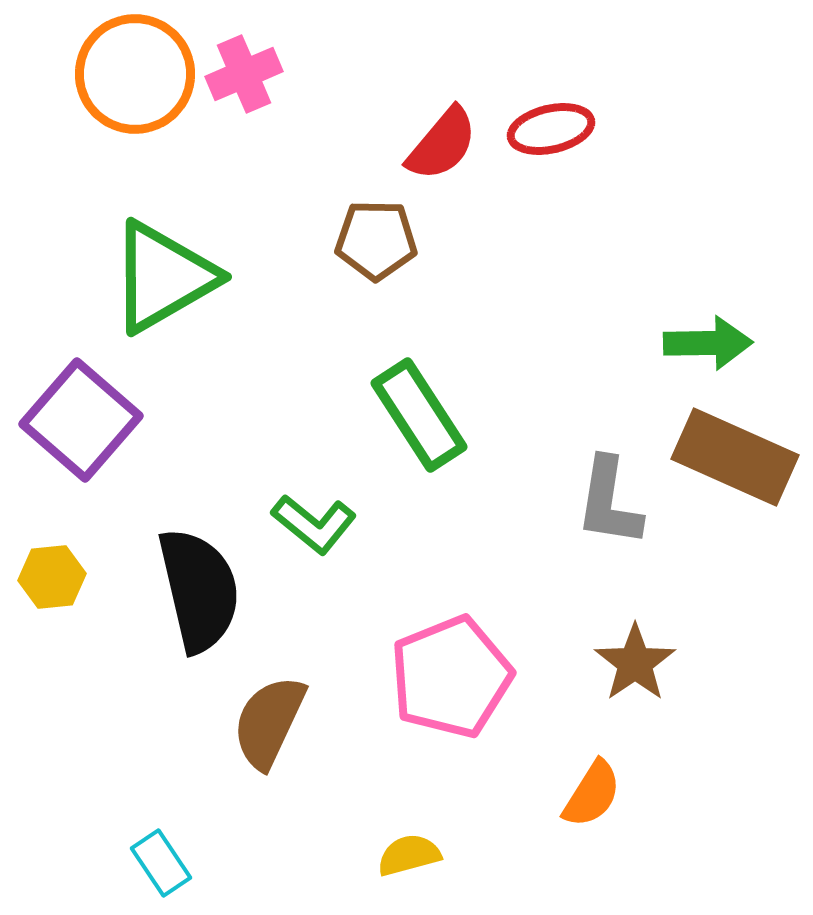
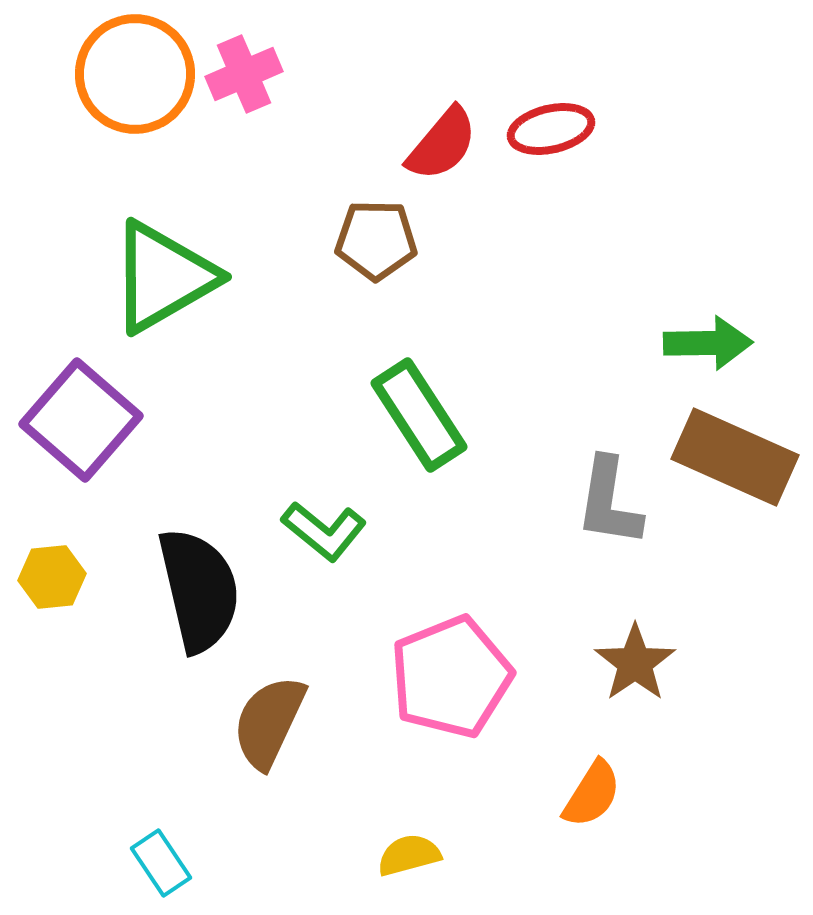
green L-shape: moved 10 px right, 7 px down
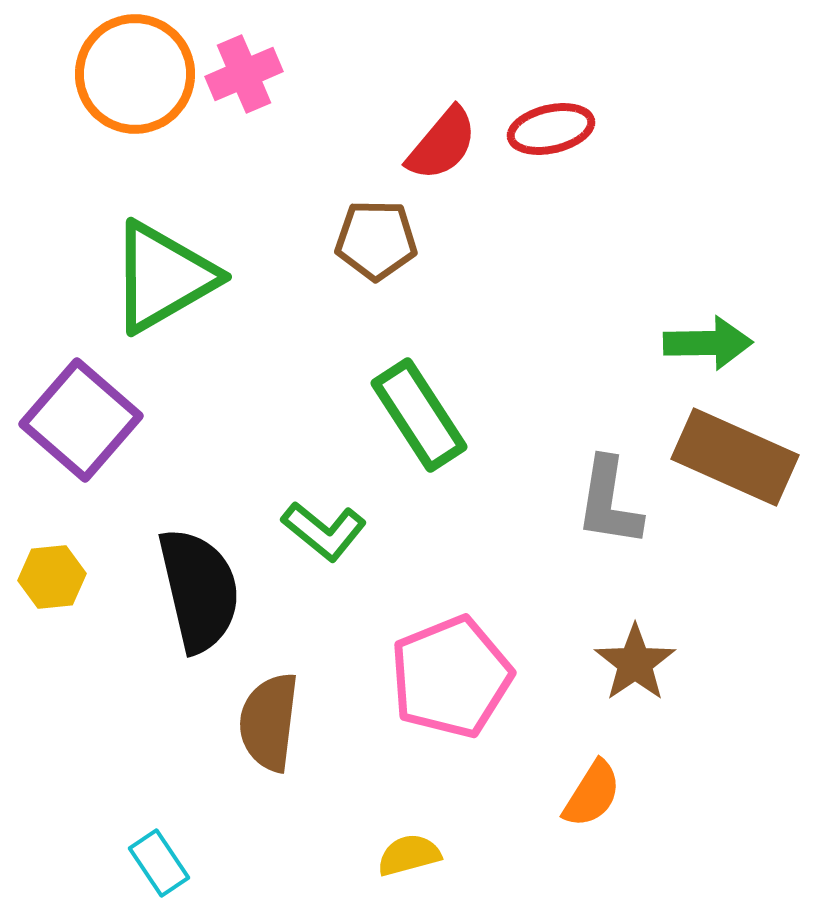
brown semicircle: rotated 18 degrees counterclockwise
cyan rectangle: moved 2 px left
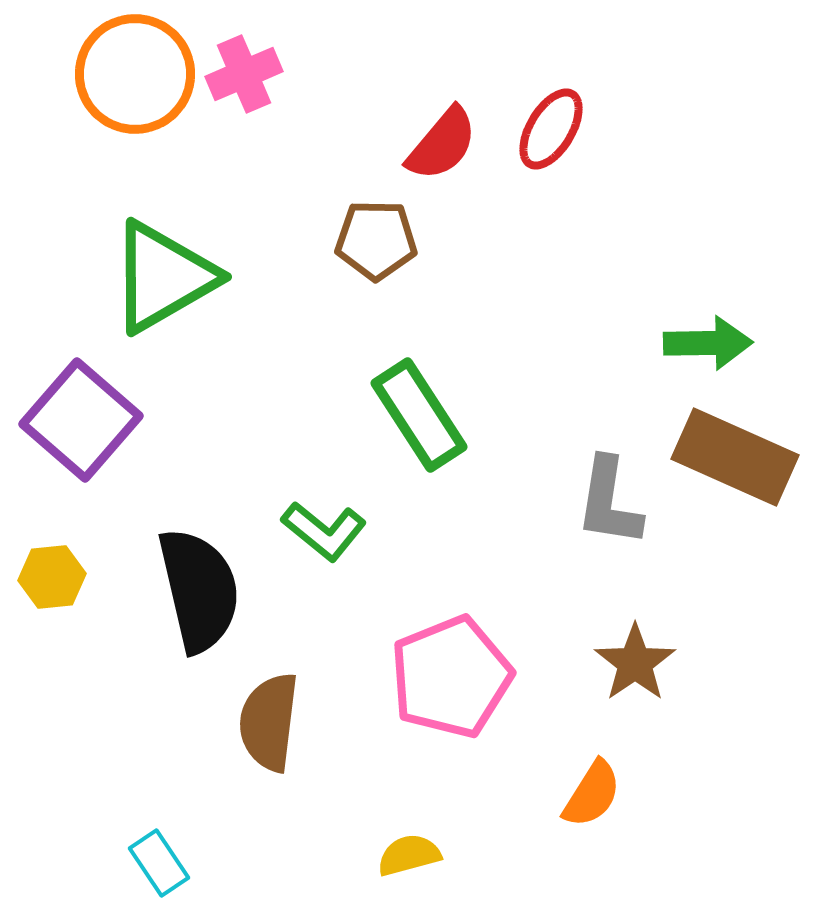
red ellipse: rotated 46 degrees counterclockwise
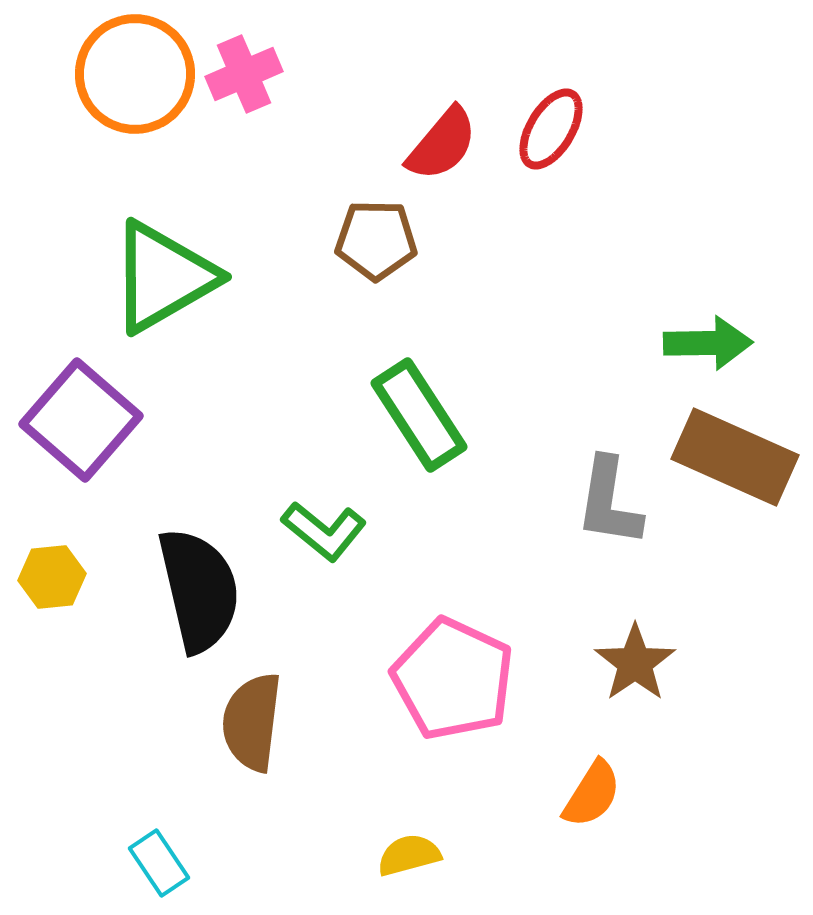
pink pentagon: moved 2 px right, 2 px down; rotated 25 degrees counterclockwise
brown semicircle: moved 17 px left
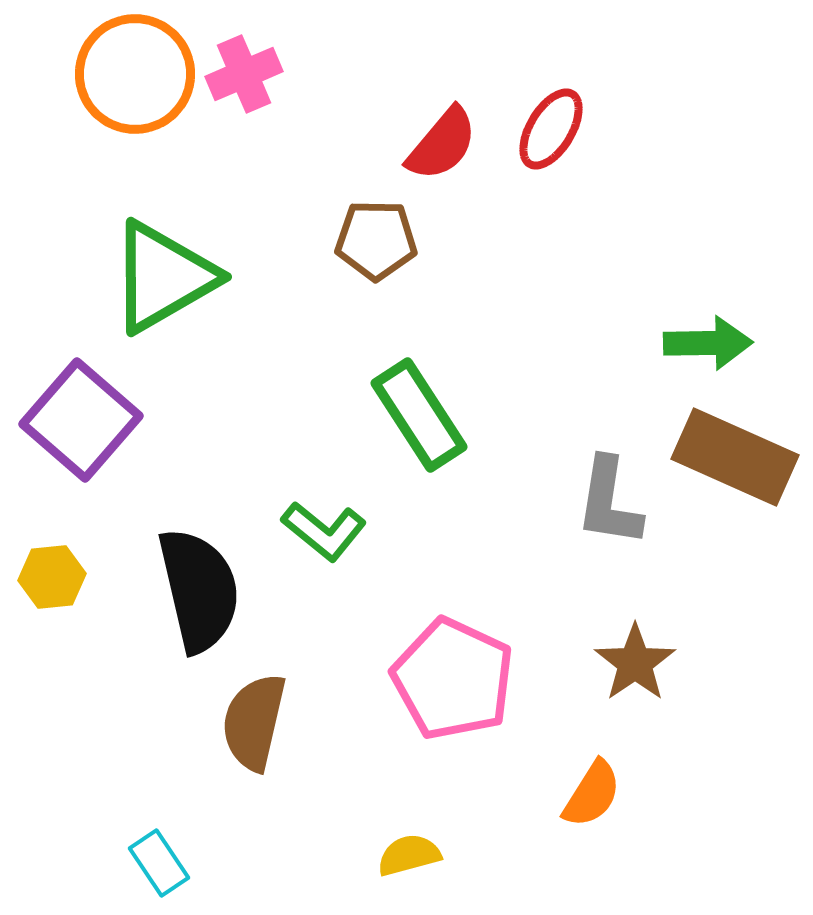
brown semicircle: moved 2 px right; rotated 6 degrees clockwise
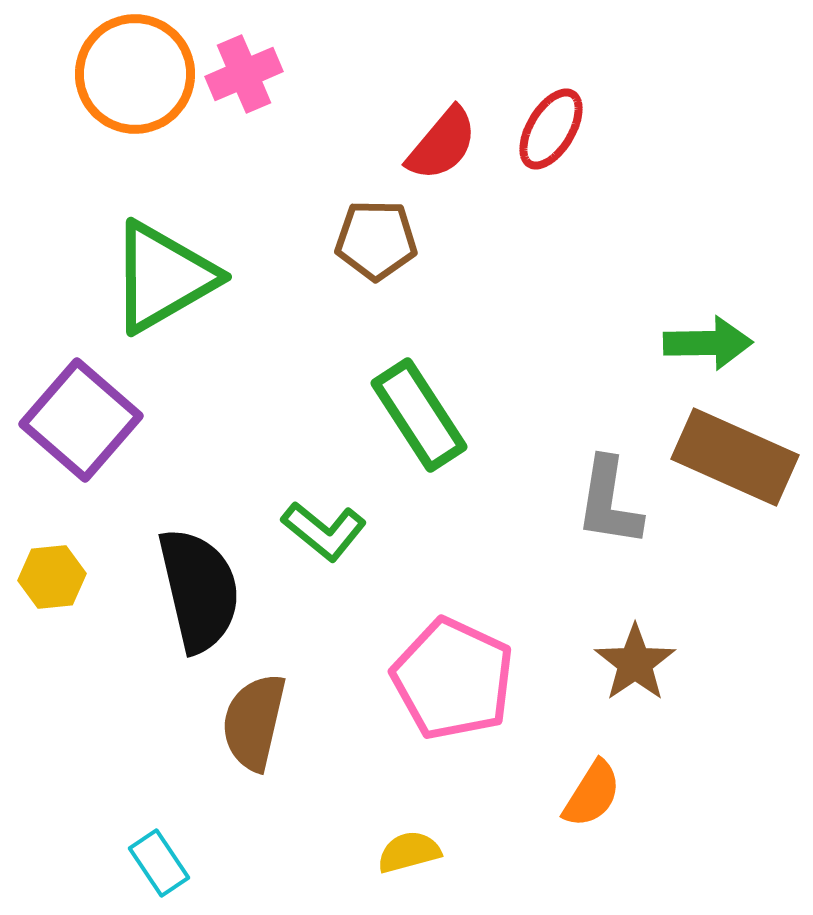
yellow semicircle: moved 3 px up
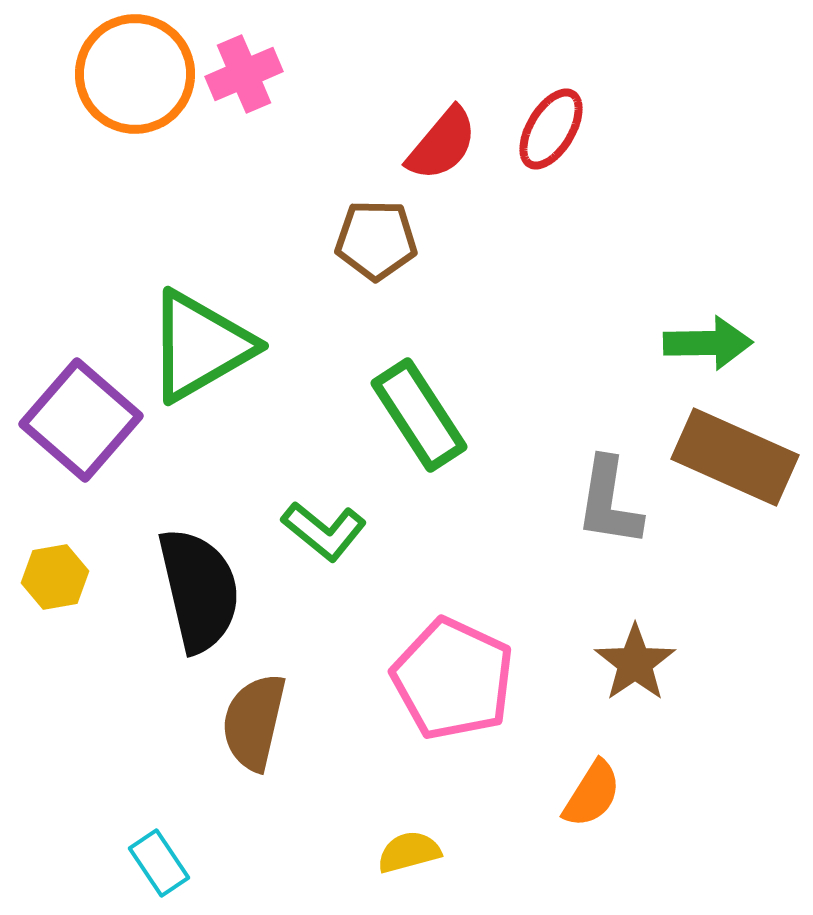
green triangle: moved 37 px right, 69 px down
yellow hexagon: moved 3 px right; rotated 4 degrees counterclockwise
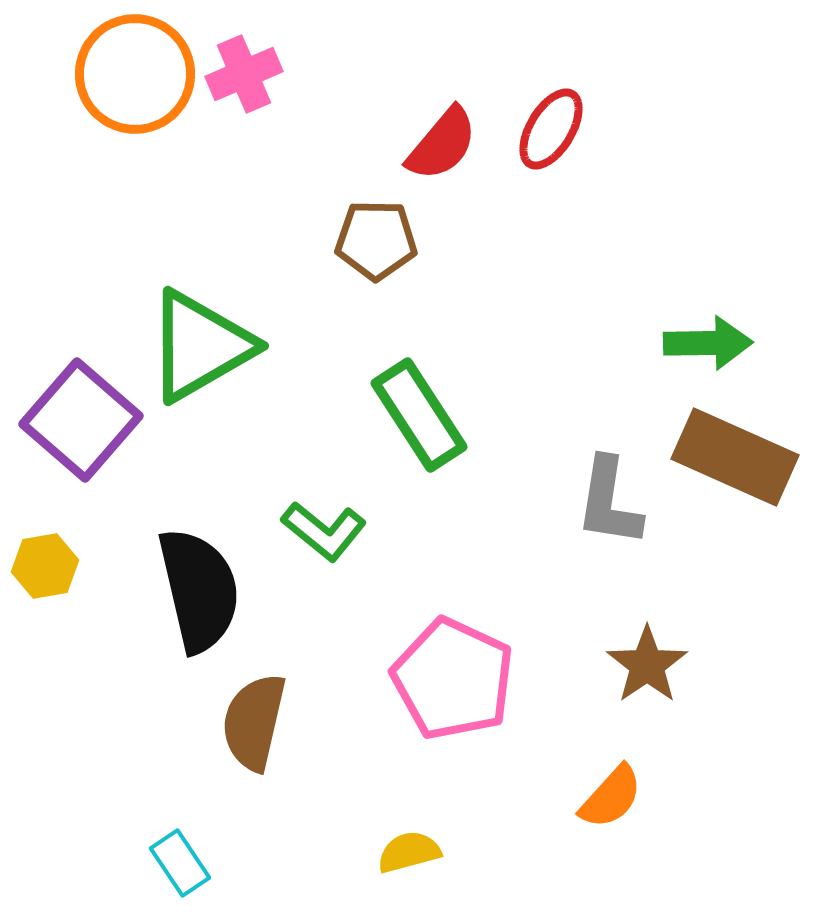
yellow hexagon: moved 10 px left, 11 px up
brown star: moved 12 px right, 2 px down
orange semicircle: moved 19 px right, 3 px down; rotated 10 degrees clockwise
cyan rectangle: moved 21 px right
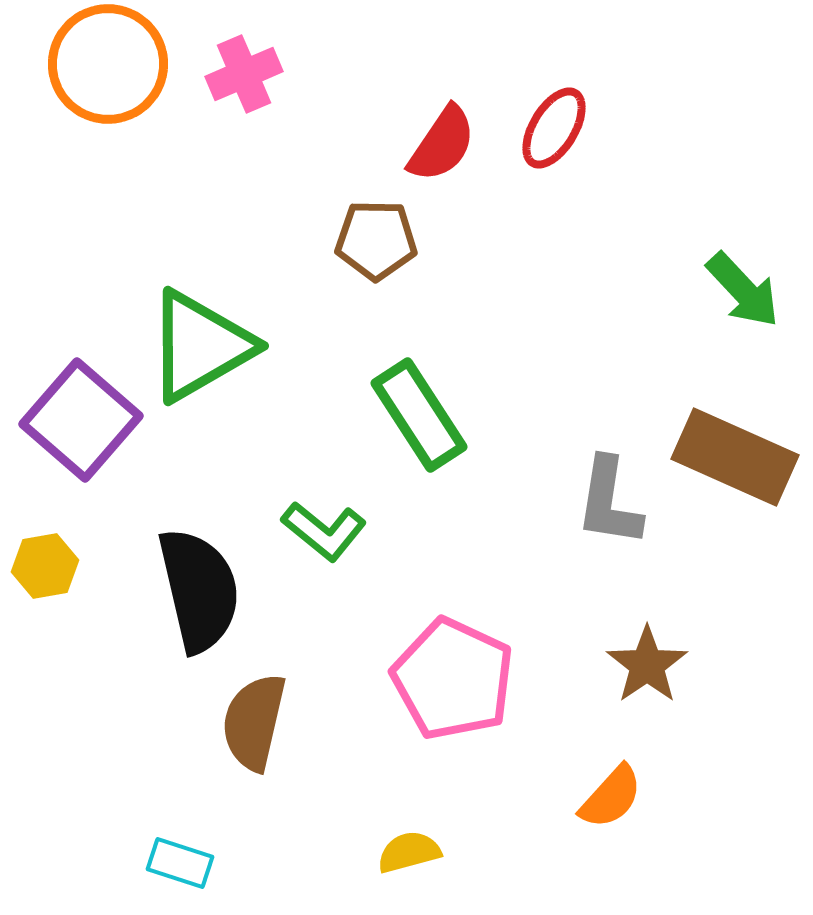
orange circle: moved 27 px left, 10 px up
red ellipse: moved 3 px right, 1 px up
red semicircle: rotated 6 degrees counterclockwise
green arrow: moved 35 px right, 53 px up; rotated 48 degrees clockwise
cyan rectangle: rotated 38 degrees counterclockwise
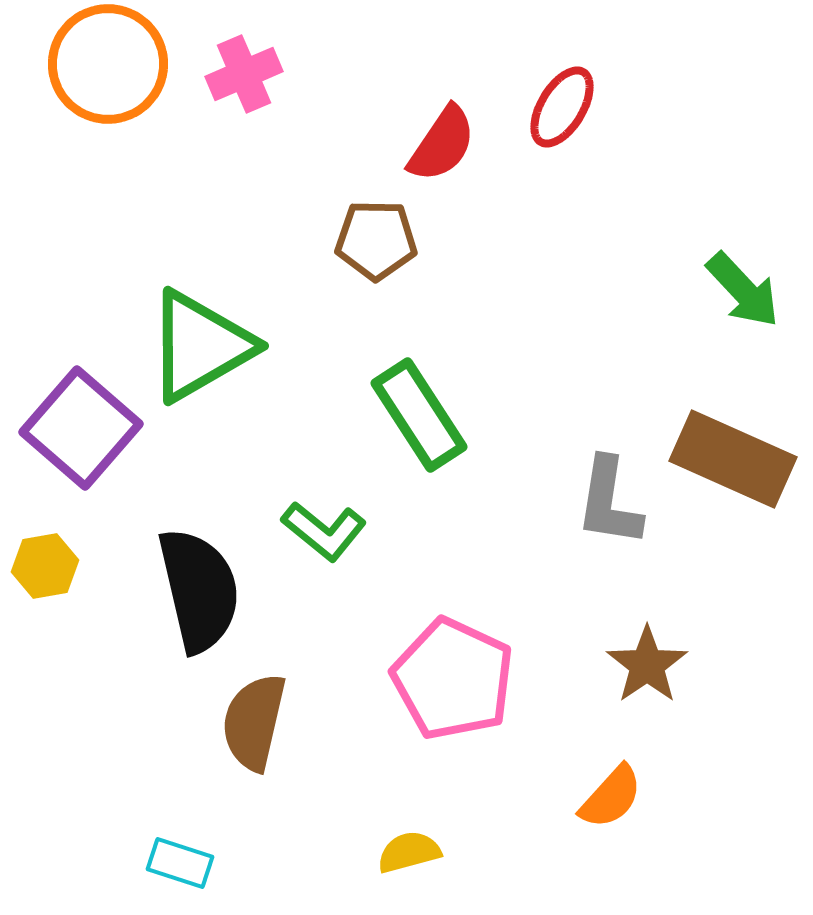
red ellipse: moved 8 px right, 21 px up
purple square: moved 8 px down
brown rectangle: moved 2 px left, 2 px down
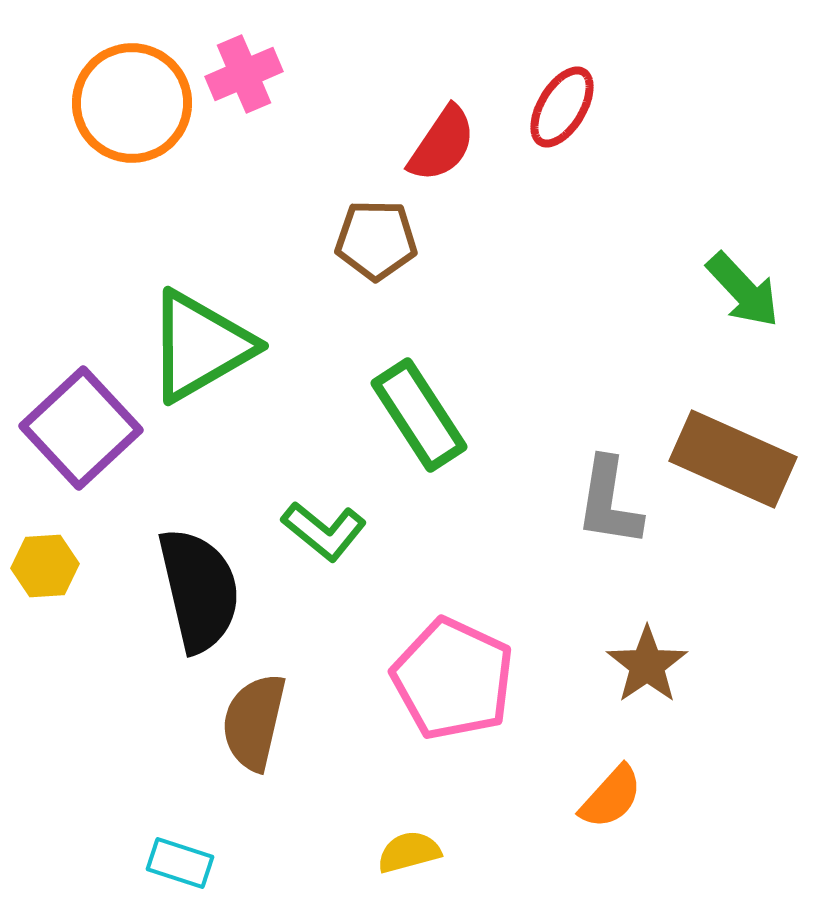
orange circle: moved 24 px right, 39 px down
purple square: rotated 6 degrees clockwise
yellow hexagon: rotated 6 degrees clockwise
